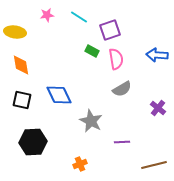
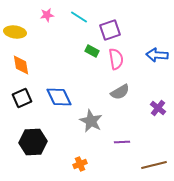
gray semicircle: moved 2 px left, 3 px down
blue diamond: moved 2 px down
black square: moved 2 px up; rotated 36 degrees counterclockwise
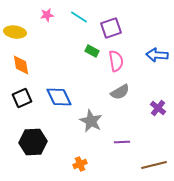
purple square: moved 1 px right, 2 px up
pink semicircle: moved 2 px down
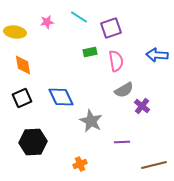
pink star: moved 7 px down
green rectangle: moved 2 px left, 1 px down; rotated 40 degrees counterclockwise
orange diamond: moved 2 px right
gray semicircle: moved 4 px right, 2 px up
blue diamond: moved 2 px right
purple cross: moved 16 px left, 2 px up
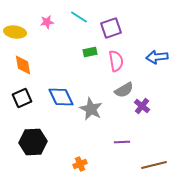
blue arrow: moved 2 px down; rotated 10 degrees counterclockwise
gray star: moved 12 px up
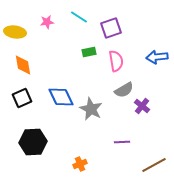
green rectangle: moved 1 px left
brown line: rotated 15 degrees counterclockwise
